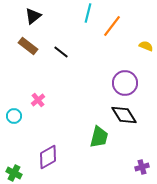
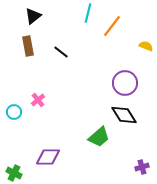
brown rectangle: rotated 42 degrees clockwise
cyan circle: moved 4 px up
green trapezoid: rotated 35 degrees clockwise
purple diamond: rotated 30 degrees clockwise
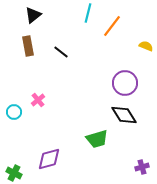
black triangle: moved 1 px up
green trapezoid: moved 2 px left, 2 px down; rotated 25 degrees clockwise
purple diamond: moved 1 px right, 2 px down; rotated 15 degrees counterclockwise
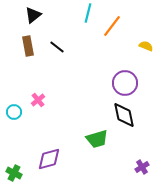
black line: moved 4 px left, 5 px up
black diamond: rotated 20 degrees clockwise
purple cross: rotated 16 degrees counterclockwise
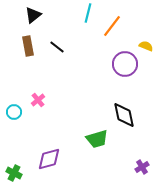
purple circle: moved 19 px up
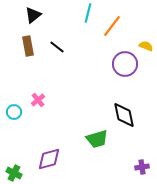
purple cross: rotated 24 degrees clockwise
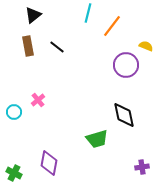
purple circle: moved 1 px right, 1 px down
purple diamond: moved 4 px down; rotated 65 degrees counterclockwise
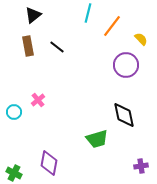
yellow semicircle: moved 5 px left, 7 px up; rotated 24 degrees clockwise
purple cross: moved 1 px left, 1 px up
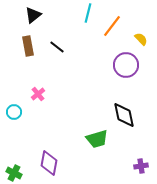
pink cross: moved 6 px up
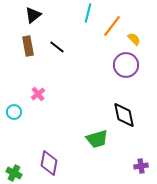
yellow semicircle: moved 7 px left
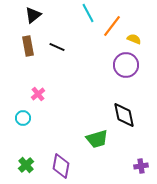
cyan line: rotated 42 degrees counterclockwise
yellow semicircle: rotated 24 degrees counterclockwise
black line: rotated 14 degrees counterclockwise
cyan circle: moved 9 px right, 6 px down
purple diamond: moved 12 px right, 3 px down
green cross: moved 12 px right, 8 px up; rotated 21 degrees clockwise
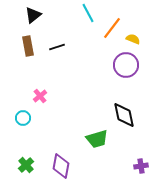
orange line: moved 2 px down
yellow semicircle: moved 1 px left
black line: rotated 42 degrees counterclockwise
pink cross: moved 2 px right, 2 px down
